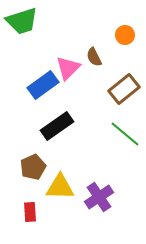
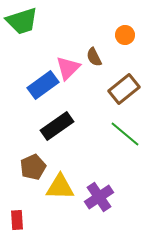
red rectangle: moved 13 px left, 8 px down
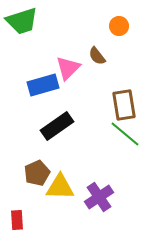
orange circle: moved 6 px left, 9 px up
brown semicircle: moved 3 px right, 1 px up; rotated 12 degrees counterclockwise
blue rectangle: rotated 20 degrees clockwise
brown rectangle: moved 16 px down; rotated 60 degrees counterclockwise
brown pentagon: moved 4 px right, 6 px down
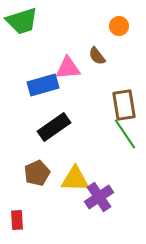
pink triangle: rotated 40 degrees clockwise
black rectangle: moved 3 px left, 1 px down
green line: rotated 16 degrees clockwise
yellow triangle: moved 15 px right, 8 px up
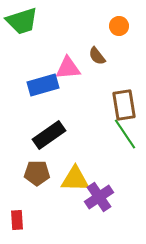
black rectangle: moved 5 px left, 8 px down
brown pentagon: rotated 25 degrees clockwise
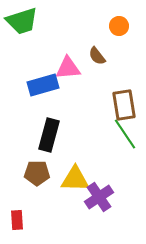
black rectangle: rotated 40 degrees counterclockwise
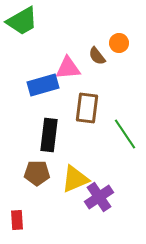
green trapezoid: rotated 12 degrees counterclockwise
orange circle: moved 17 px down
brown rectangle: moved 37 px left, 3 px down; rotated 16 degrees clockwise
black rectangle: rotated 8 degrees counterclockwise
yellow triangle: rotated 24 degrees counterclockwise
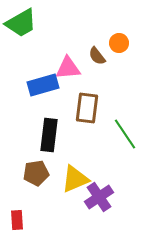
green trapezoid: moved 1 px left, 2 px down
brown pentagon: moved 1 px left; rotated 10 degrees counterclockwise
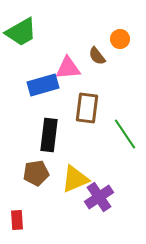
green trapezoid: moved 9 px down
orange circle: moved 1 px right, 4 px up
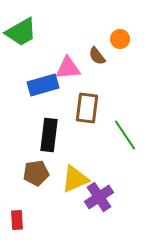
green line: moved 1 px down
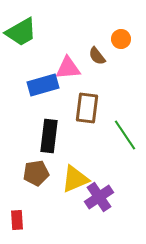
orange circle: moved 1 px right
black rectangle: moved 1 px down
